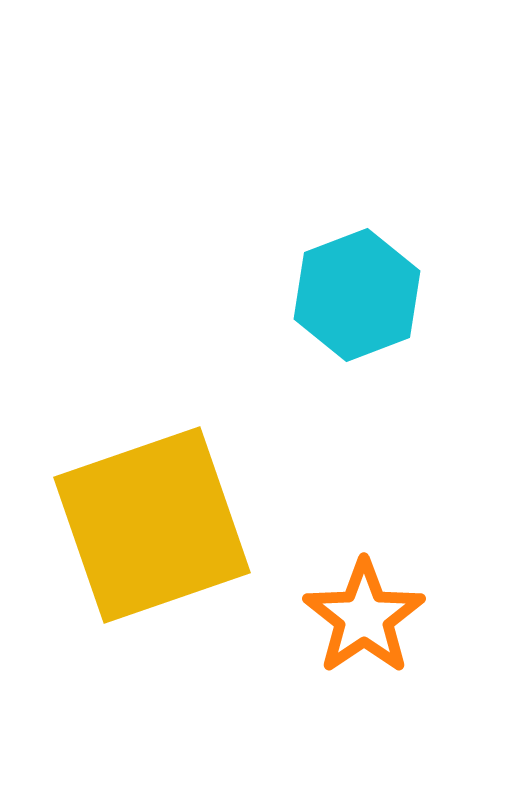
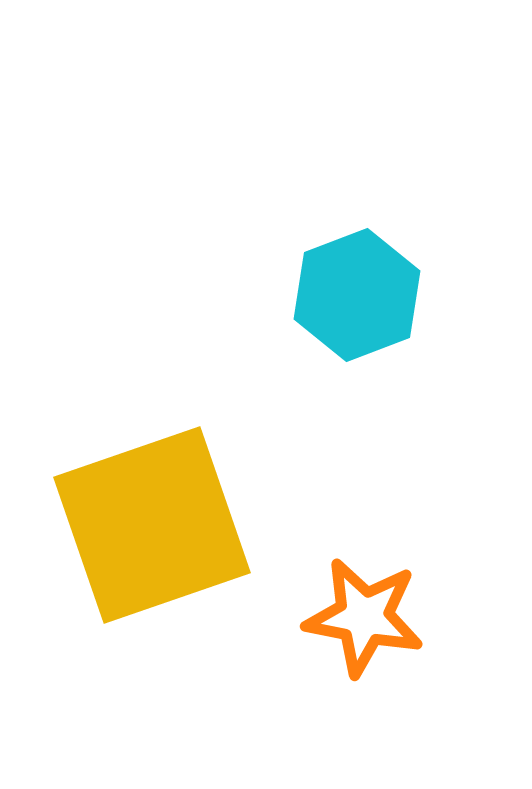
orange star: rotated 27 degrees counterclockwise
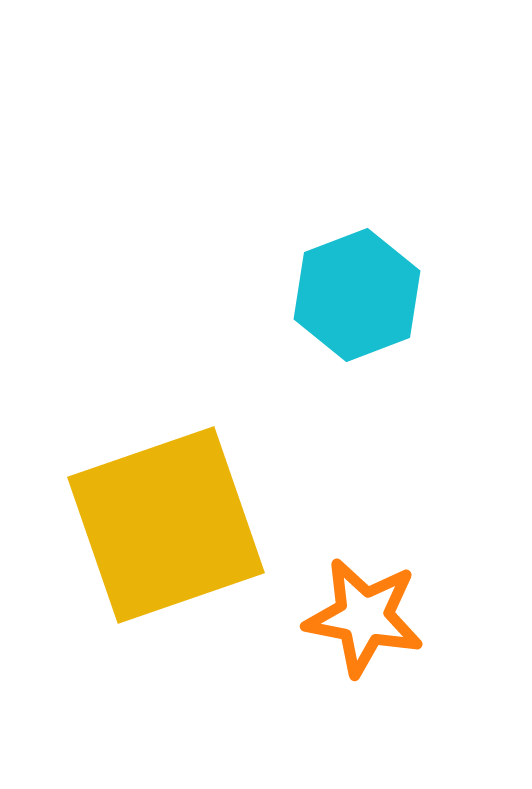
yellow square: moved 14 px right
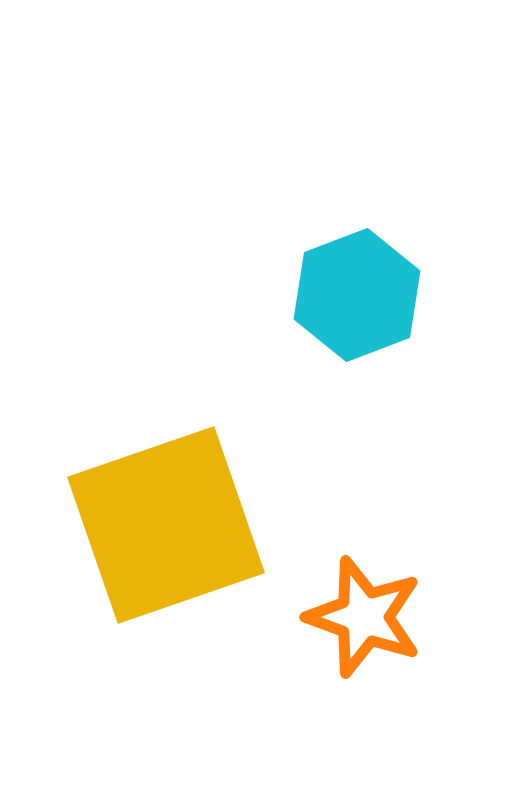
orange star: rotated 9 degrees clockwise
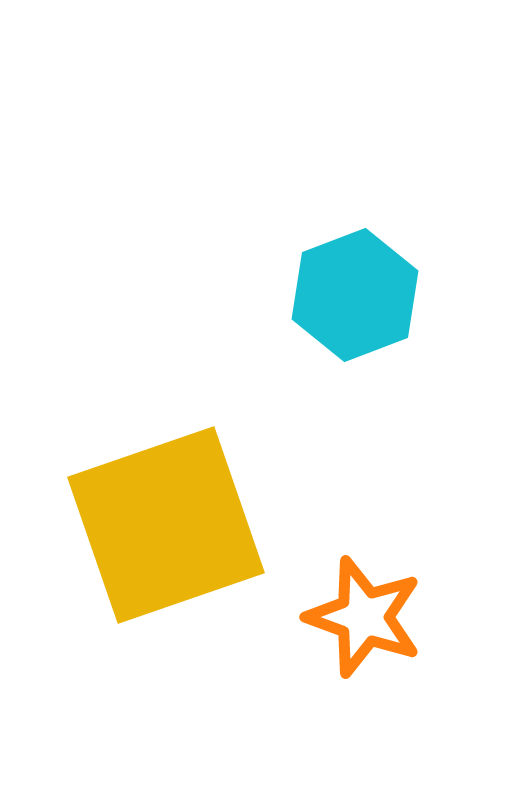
cyan hexagon: moved 2 px left
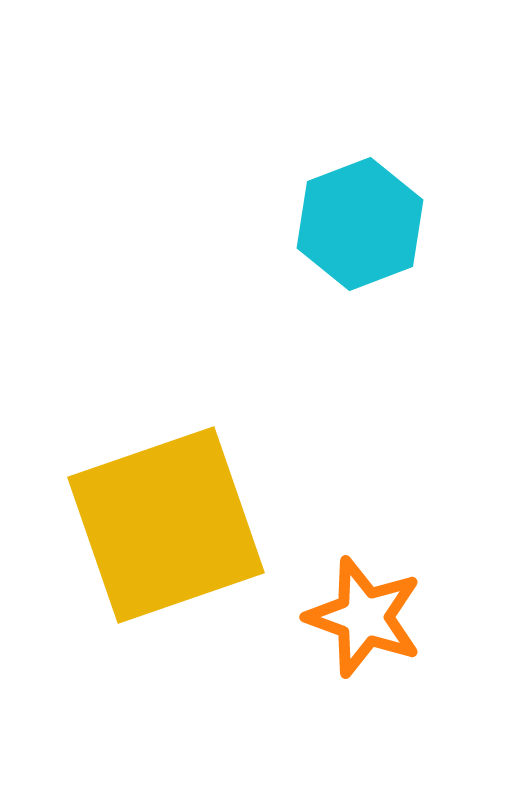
cyan hexagon: moved 5 px right, 71 px up
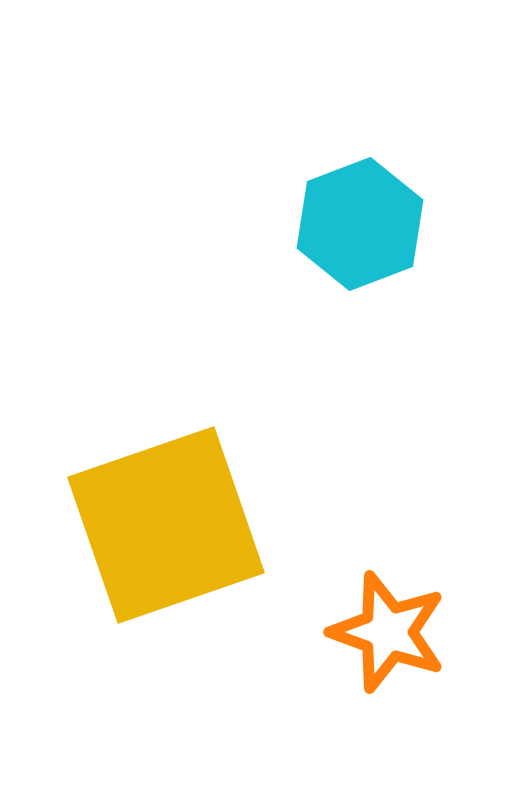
orange star: moved 24 px right, 15 px down
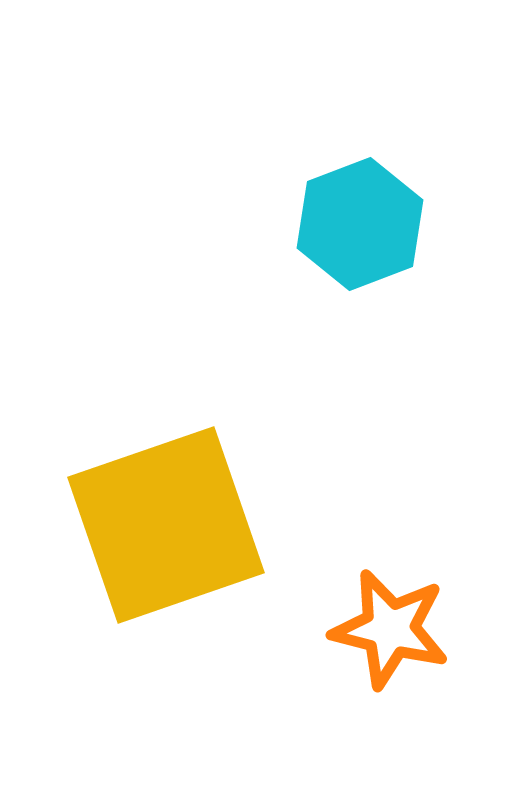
orange star: moved 2 px right, 3 px up; rotated 6 degrees counterclockwise
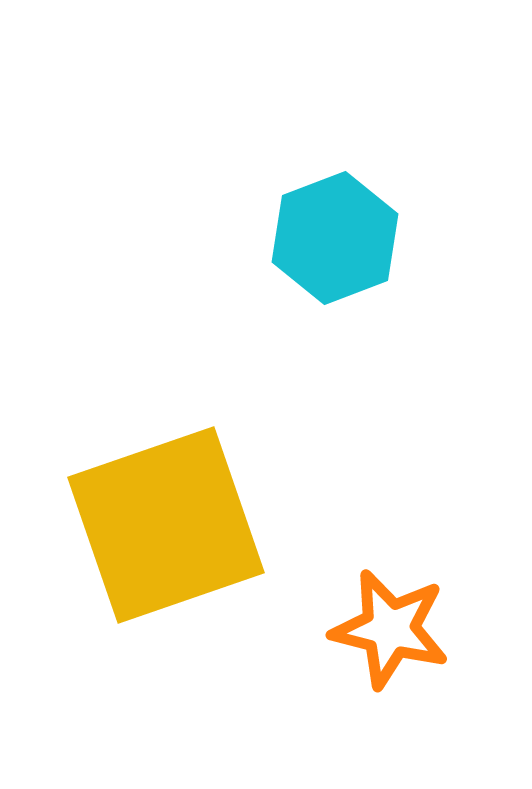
cyan hexagon: moved 25 px left, 14 px down
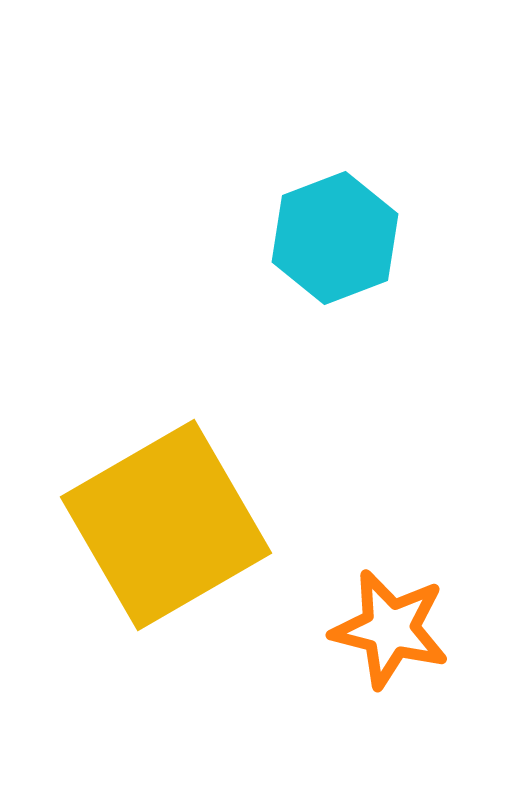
yellow square: rotated 11 degrees counterclockwise
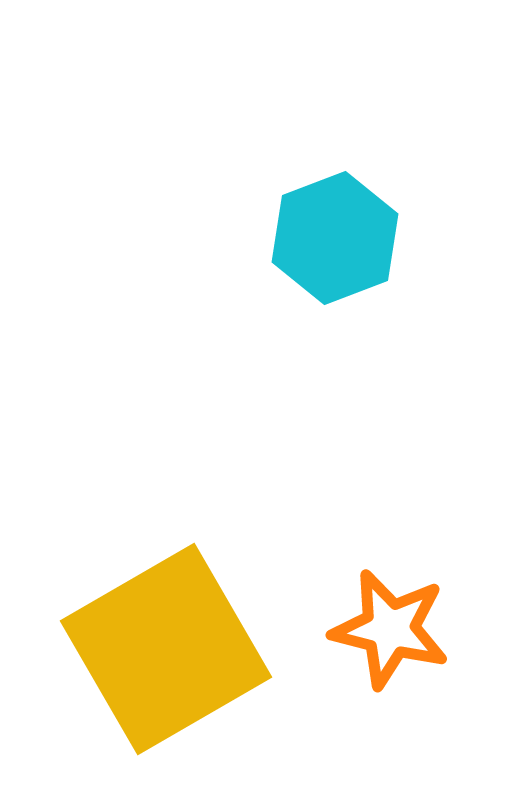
yellow square: moved 124 px down
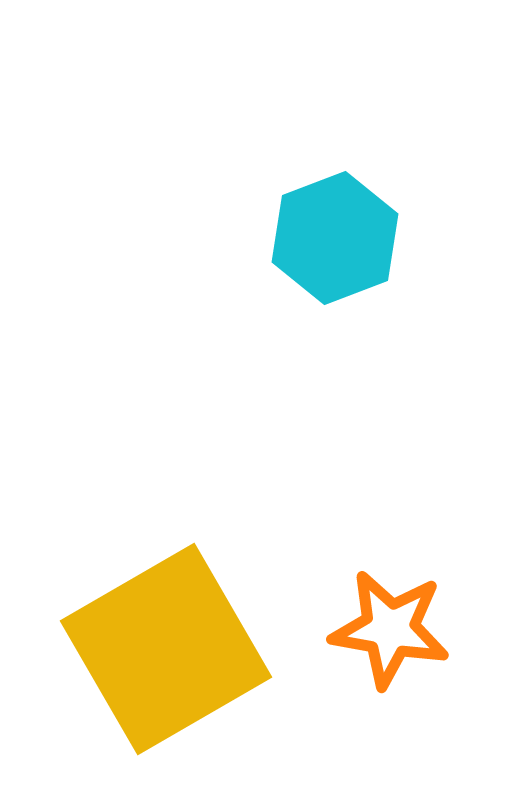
orange star: rotated 4 degrees counterclockwise
